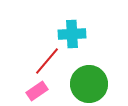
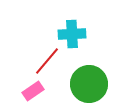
pink rectangle: moved 4 px left
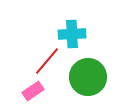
green circle: moved 1 px left, 7 px up
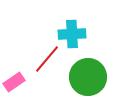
red line: moved 2 px up
pink rectangle: moved 19 px left, 9 px up
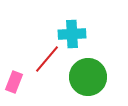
pink rectangle: rotated 35 degrees counterclockwise
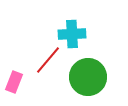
red line: moved 1 px right, 1 px down
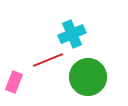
cyan cross: rotated 20 degrees counterclockwise
red line: rotated 28 degrees clockwise
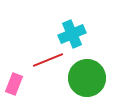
green circle: moved 1 px left, 1 px down
pink rectangle: moved 2 px down
